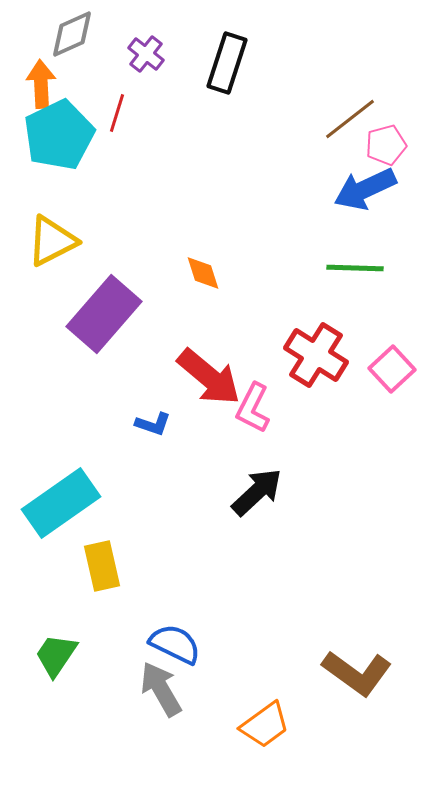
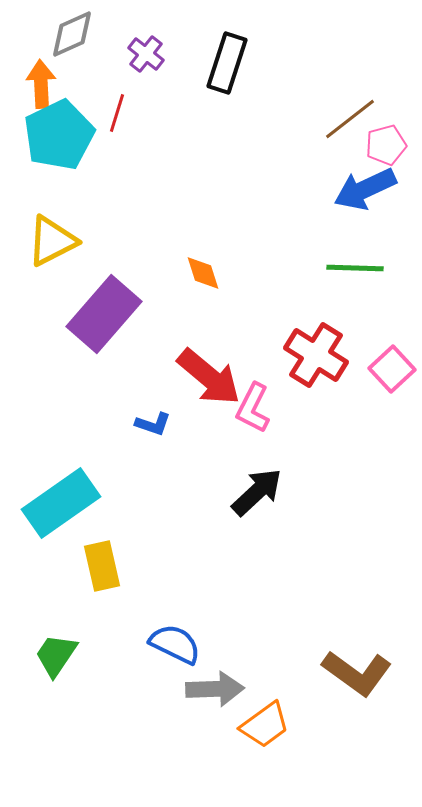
gray arrow: moved 54 px right; rotated 118 degrees clockwise
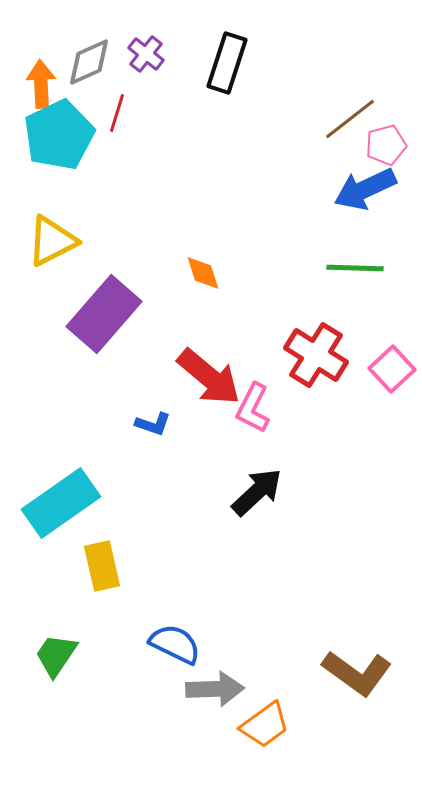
gray diamond: moved 17 px right, 28 px down
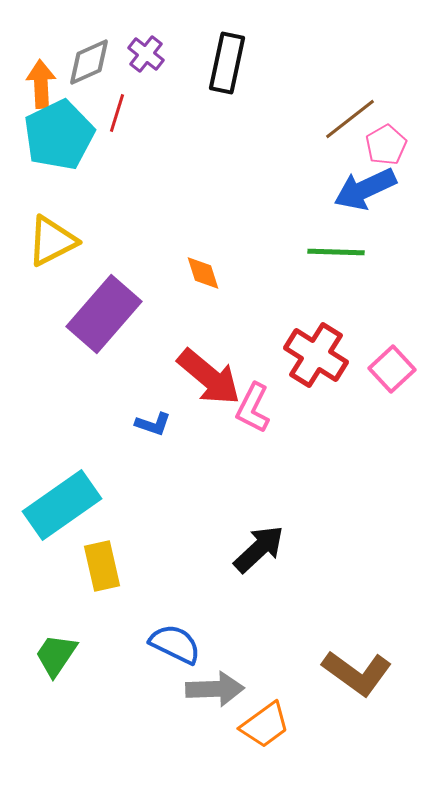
black rectangle: rotated 6 degrees counterclockwise
pink pentagon: rotated 15 degrees counterclockwise
green line: moved 19 px left, 16 px up
black arrow: moved 2 px right, 57 px down
cyan rectangle: moved 1 px right, 2 px down
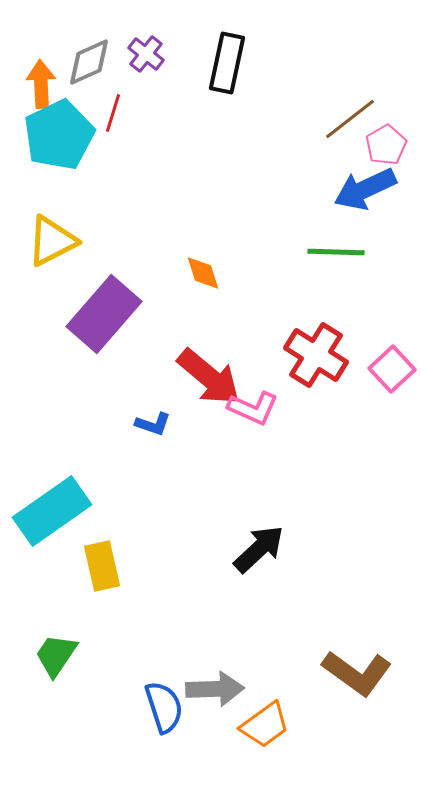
red line: moved 4 px left
pink L-shape: rotated 93 degrees counterclockwise
cyan rectangle: moved 10 px left, 6 px down
blue semicircle: moved 11 px left, 63 px down; rotated 46 degrees clockwise
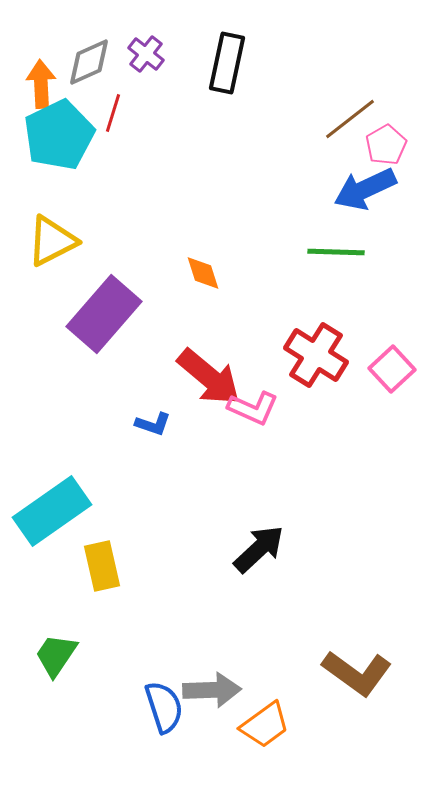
gray arrow: moved 3 px left, 1 px down
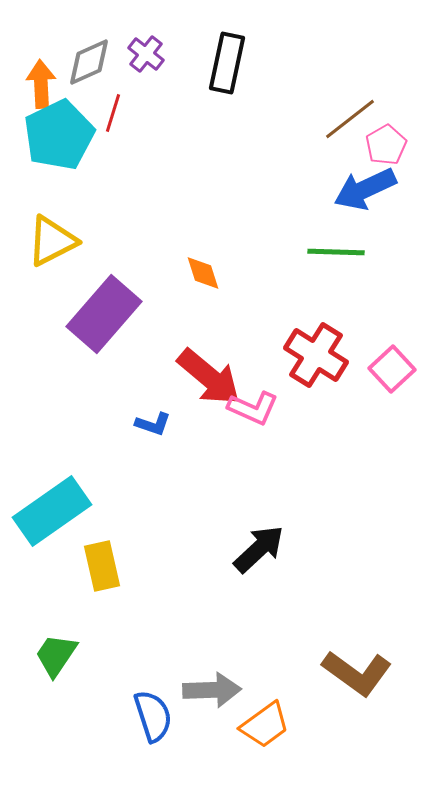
blue semicircle: moved 11 px left, 9 px down
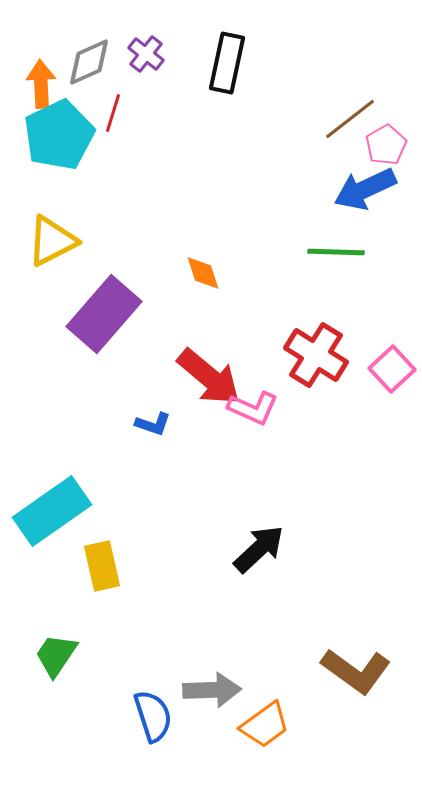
brown L-shape: moved 1 px left, 2 px up
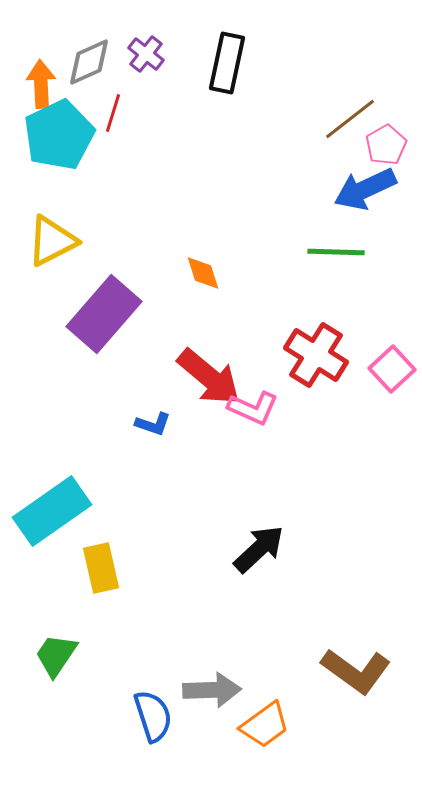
yellow rectangle: moved 1 px left, 2 px down
